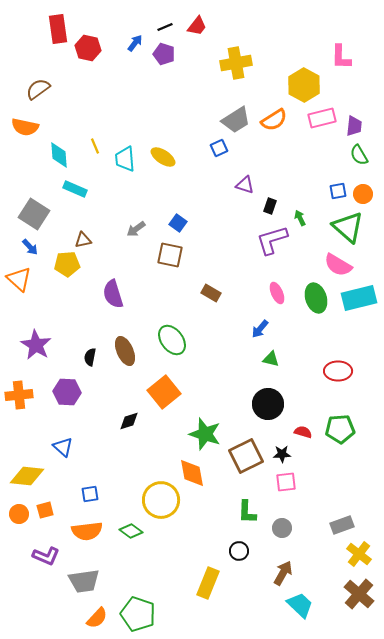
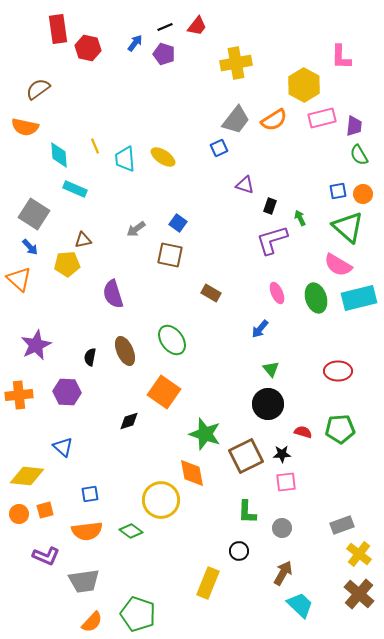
gray trapezoid at (236, 120): rotated 20 degrees counterclockwise
purple star at (36, 345): rotated 16 degrees clockwise
green triangle at (271, 359): moved 10 px down; rotated 36 degrees clockwise
orange square at (164, 392): rotated 16 degrees counterclockwise
orange semicircle at (97, 618): moved 5 px left, 4 px down
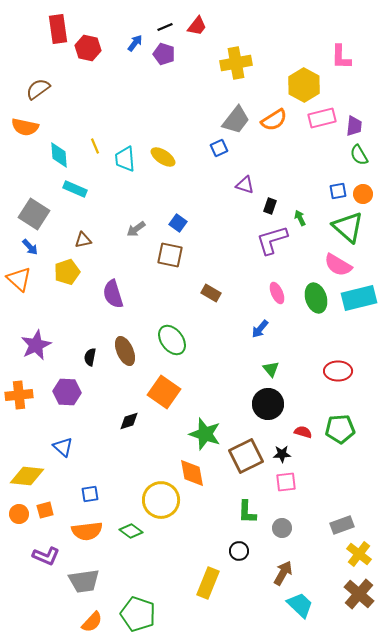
yellow pentagon at (67, 264): moved 8 px down; rotated 15 degrees counterclockwise
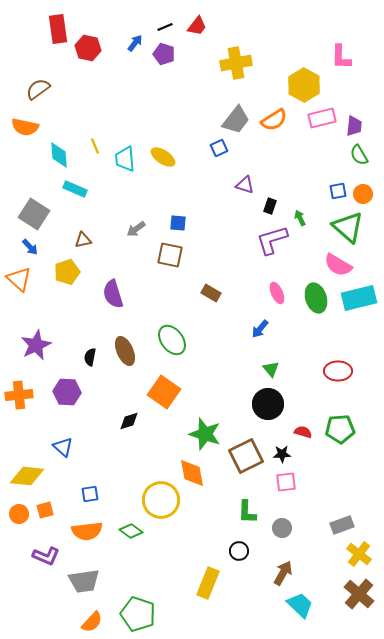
blue square at (178, 223): rotated 30 degrees counterclockwise
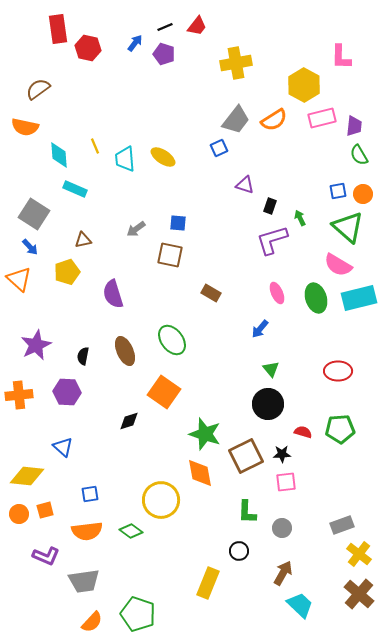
black semicircle at (90, 357): moved 7 px left, 1 px up
orange diamond at (192, 473): moved 8 px right
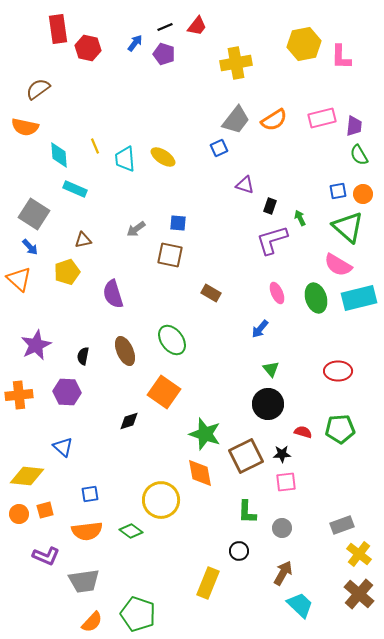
yellow hexagon at (304, 85): moved 41 px up; rotated 20 degrees clockwise
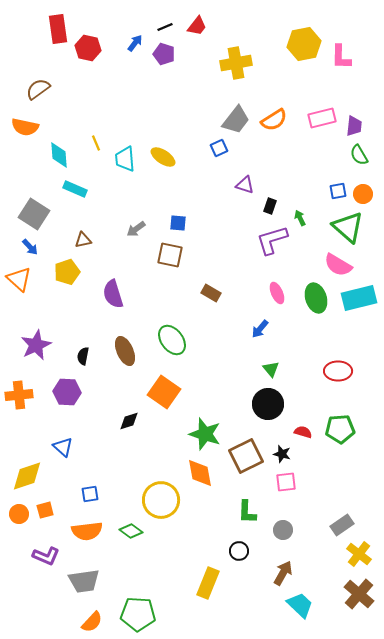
yellow line at (95, 146): moved 1 px right, 3 px up
black star at (282, 454): rotated 18 degrees clockwise
yellow diamond at (27, 476): rotated 24 degrees counterclockwise
gray rectangle at (342, 525): rotated 15 degrees counterclockwise
gray circle at (282, 528): moved 1 px right, 2 px down
green pentagon at (138, 614): rotated 16 degrees counterclockwise
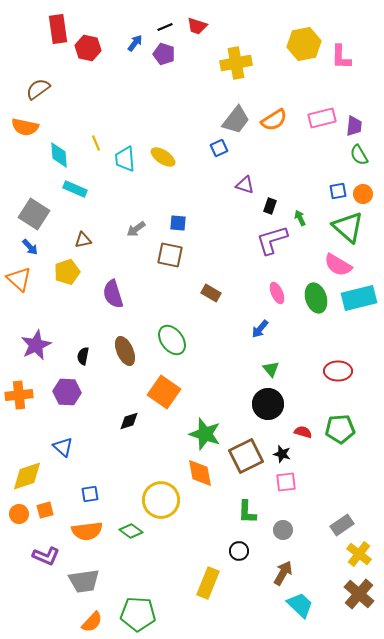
red trapezoid at (197, 26): rotated 70 degrees clockwise
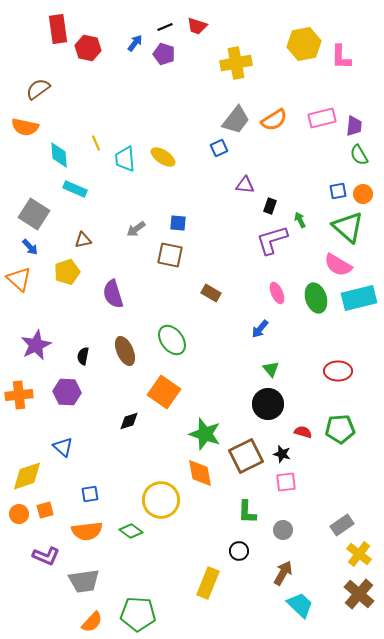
purple triangle at (245, 185): rotated 12 degrees counterclockwise
green arrow at (300, 218): moved 2 px down
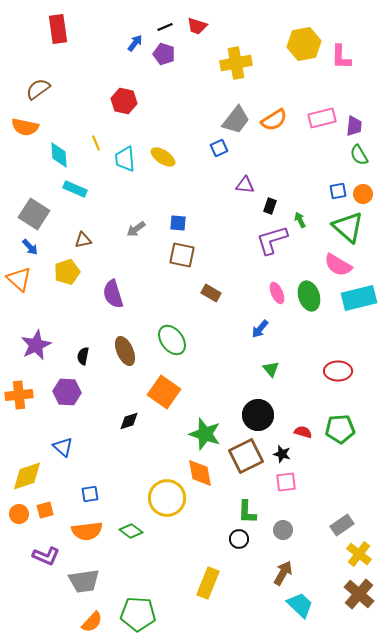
red hexagon at (88, 48): moved 36 px right, 53 px down
brown square at (170, 255): moved 12 px right
green ellipse at (316, 298): moved 7 px left, 2 px up
black circle at (268, 404): moved 10 px left, 11 px down
yellow circle at (161, 500): moved 6 px right, 2 px up
black circle at (239, 551): moved 12 px up
